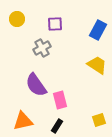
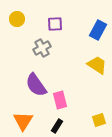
orange triangle: rotated 45 degrees counterclockwise
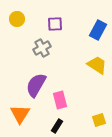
purple semicircle: rotated 65 degrees clockwise
orange triangle: moved 3 px left, 7 px up
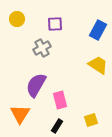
yellow trapezoid: moved 1 px right
yellow square: moved 8 px left
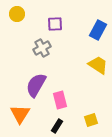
yellow circle: moved 5 px up
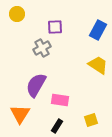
purple square: moved 3 px down
pink rectangle: rotated 66 degrees counterclockwise
